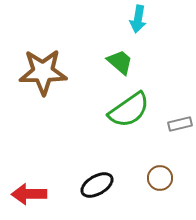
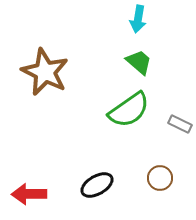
green trapezoid: moved 19 px right
brown star: moved 2 px right; rotated 27 degrees clockwise
gray rectangle: rotated 40 degrees clockwise
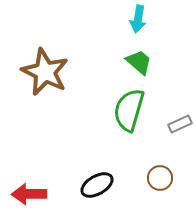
green semicircle: rotated 141 degrees clockwise
gray rectangle: rotated 50 degrees counterclockwise
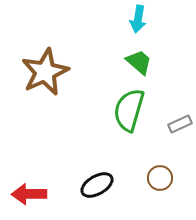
brown star: rotated 21 degrees clockwise
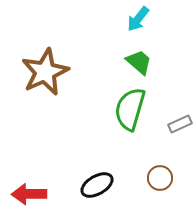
cyan arrow: rotated 28 degrees clockwise
green semicircle: moved 1 px right, 1 px up
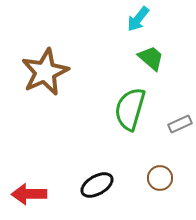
green trapezoid: moved 12 px right, 4 px up
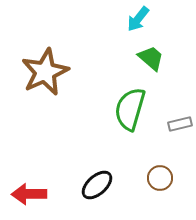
gray rectangle: rotated 10 degrees clockwise
black ellipse: rotated 12 degrees counterclockwise
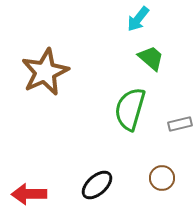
brown circle: moved 2 px right
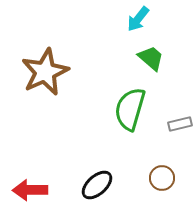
red arrow: moved 1 px right, 4 px up
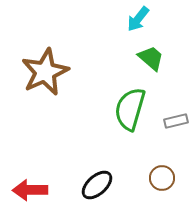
gray rectangle: moved 4 px left, 3 px up
